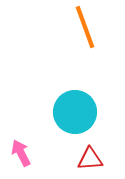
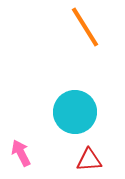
orange line: rotated 12 degrees counterclockwise
red triangle: moved 1 px left, 1 px down
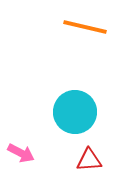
orange line: rotated 45 degrees counterclockwise
pink arrow: rotated 144 degrees clockwise
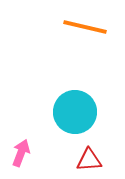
pink arrow: rotated 96 degrees counterclockwise
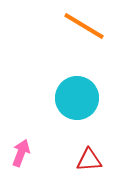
orange line: moved 1 px left, 1 px up; rotated 18 degrees clockwise
cyan circle: moved 2 px right, 14 px up
